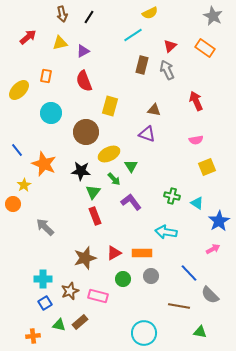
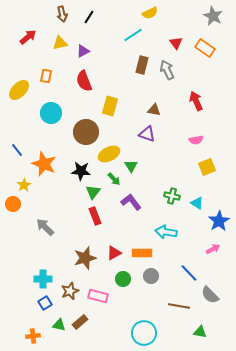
red triangle at (170, 46): moved 6 px right, 3 px up; rotated 24 degrees counterclockwise
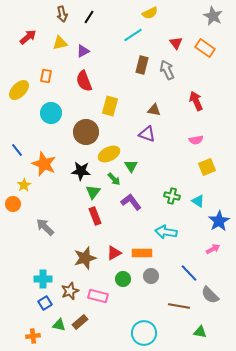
cyan triangle at (197, 203): moved 1 px right, 2 px up
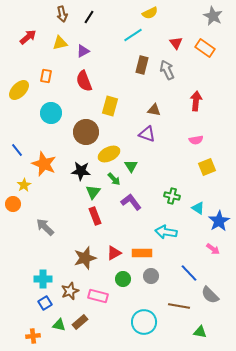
red arrow at (196, 101): rotated 30 degrees clockwise
cyan triangle at (198, 201): moved 7 px down
pink arrow at (213, 249): rotated 64 degrees clockwise
cyan circle at (144, 333): moved 11 px up
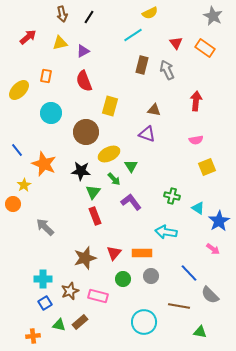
red triangle at (114, 253): rotated 21 degrees counterclockwise
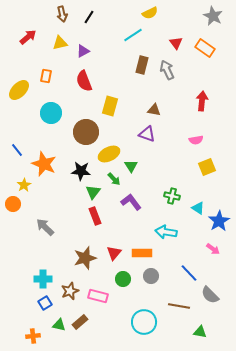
red arrow at (196, 101): moved 6 px right
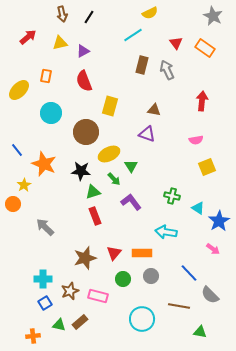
green triangle at (93, 192): rotated 35 degrees clockwise
cyan circle at (144, 322): moved 2 px left, 3 px up
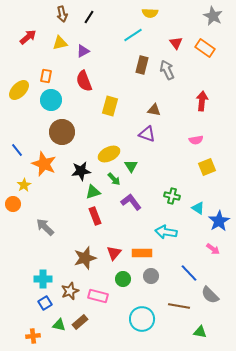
yellow semicircle at (150, 13): rotated 28 degrees clockwise
cyan circle at (51, 113): moved 13 px up
brown circle at (86, 132): moved 24 px left
black star at (81, 171): rotated 12 degrees counterclockwise
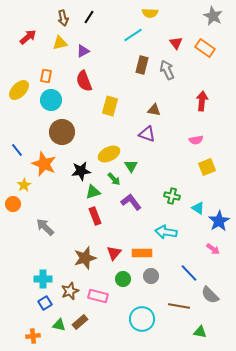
brown arrow at (62, 14): moved 1 px right, 4 px down
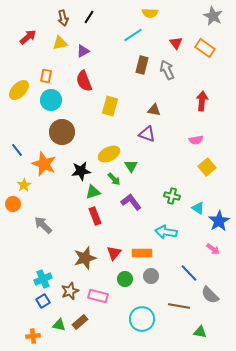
yellow square at (207, 167): rotated 18 degrees counterclockwise
gray arrow at (45, 227): moved 2 px left, 2 px up
cyan cross at (43, 279): rotated 24 degrees counterclockwise
green circle at (123, 279): moved 2 px right
blue square at (45, 303): moved 2 px left, 2 px up
